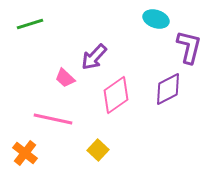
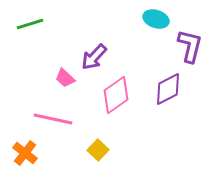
purple L-shape: moved 1 px right, 1 px up
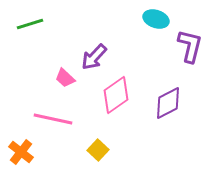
purple diamond: moved 14 px down
orange cross: moved 4 px left, 1 px up
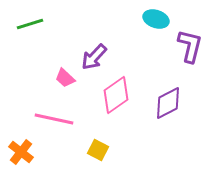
pink line: moved 1 px right
yellow square: rotated 15 degrees counterclockwise
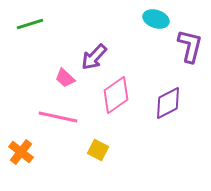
pink line: moved 4 px right, 2 px up
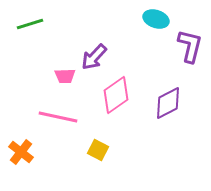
pink trapezoid: moved 2 px up; rotated 45 degrees counterclockwise
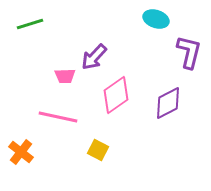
purple L-shape: moved 1 px left, 6 px down
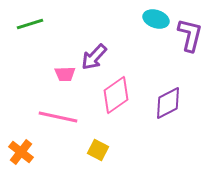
purple L-shape: moved 1 px right, 17 px up
pink trapezoid: moved 2 px up
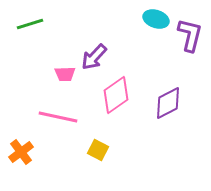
orange cross: rotated 15 degrees clockwise
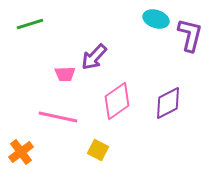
pink diamond: moved 1 px right, 6 px down
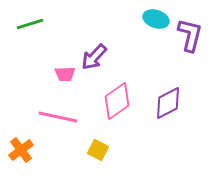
orange cross: moved 2 px up
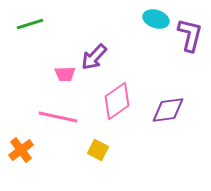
purple diamond: moved 7 px down; rotated 20 degrees clockwise
